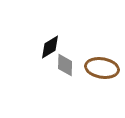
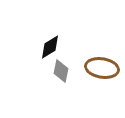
gray diamond: moved 4 px left, 6 px down; rotated 10 degrees clockwise
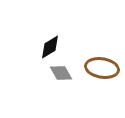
gray diamond: moved 2 px down; rotated 40 degrees counterclockwise
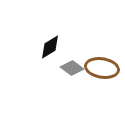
gray diamond: moved 11 px right, 5 px up; rotated 25 degrees counterclockwise
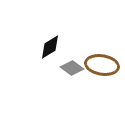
brown ellipse: moved 3 px up
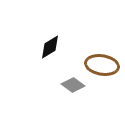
gray diamond: moved 1 px right, 17 px down
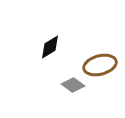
brown ellipse: moved 2 px left; rotated 24 degrees counterclockwise
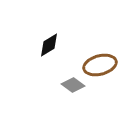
black diamond: moved 1 px left, 2 px up
